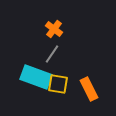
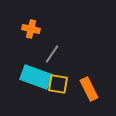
orange cross: moved 23 px left; rotated 24 degrees counterclockwise
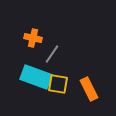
orange cross: moved 2 px right, 9 px down
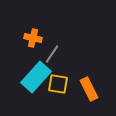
cyan rectangle: rotated 68 degrees counterclockwise
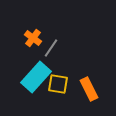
orange cross: rotated 24 degrees clockwise
gray line: moved 1 px left, 6 px up
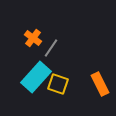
yellow square: rotated 10 degrees clockwise
orange rectangle: moved 11 px right, 5 px up
